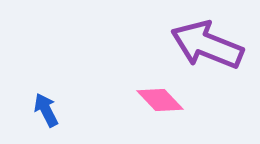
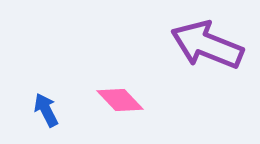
pink diamond: moved 40 px left
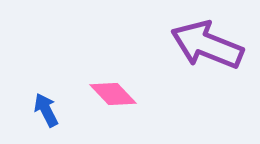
pink diamond: moved 7 px left, 6 px up
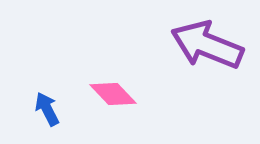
blue arrow: moved 1 px right, 1 px up
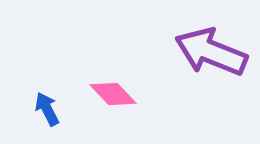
purple arrow: moved 4 px right, 7 px down
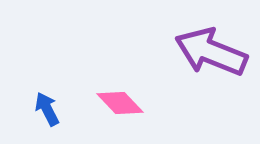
pink diamond: moved 7 px right, 9 px down
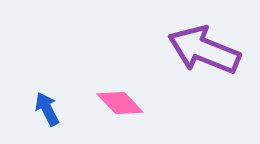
purple arrow: moved 7 px left, 2 px up
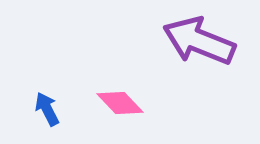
purple arrow: moved 5 px left, 9 px up
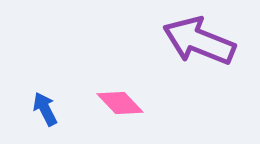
blue arrow: moved 2 px left
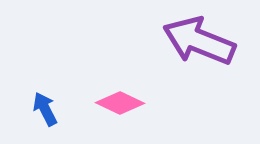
pink diamond: rotated 21 degrees counterclockwise
